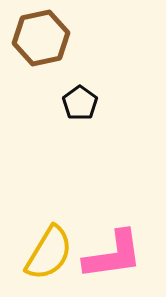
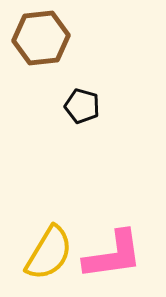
brown hexagon: rotated 6 degrees clockwise
black pentagon: moved 2 px right, 3 px down; rotated 20 degrees counterclockwise
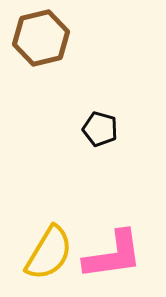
brown hexagon: rotated 8 degrees counterclockwise
black pentagon: moved 18 px right, 23 px down
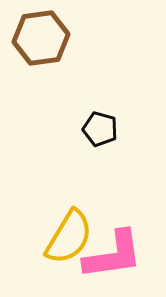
brown hexagon: rotated 6 degrees clockwise
yellow semicircle: moved 20 px right, 16 px up
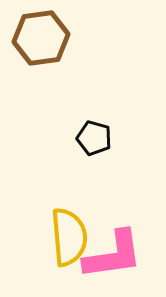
black pentagon: moved 6 px left, 9 px down
yellow semicircle: rotated 36 degrees counterclockwise
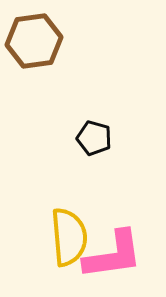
brown hexagon: moved 7 px left, 3 px down
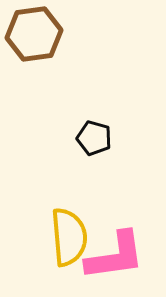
brown hexagon: moved 7 px up
pink L-shape: moved 2 px right, 1 px down
